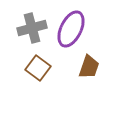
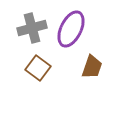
brown trapezoid: moved 3 px right
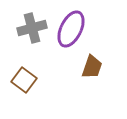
brown square: moved 14 px left, 12 px down
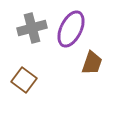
brown trapezoid: moved 4 px up
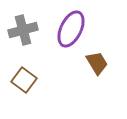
gray cross: moved 9 px left, 2 px down
brown trapezoid: moved 5 px right; rotated 50 degrees counterclockwise
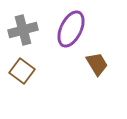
brown trapezoid: moved 1 px down
brown square: moved 2 px left, 9 px up
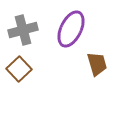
brown trapezoid: rotated 15 degrees clockwise
brown square: moved 3 px left, 2 px up; rotated 10 degrees clockwise
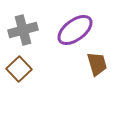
purple ellipse: moved 4 px right, 1 px down; rotated 27 degrees clockwise
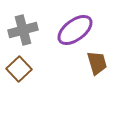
brown trapezoid: moved 1 px up
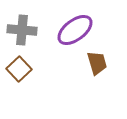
gray cross: moved 1 px left; rotated 20 degrees clockwise
